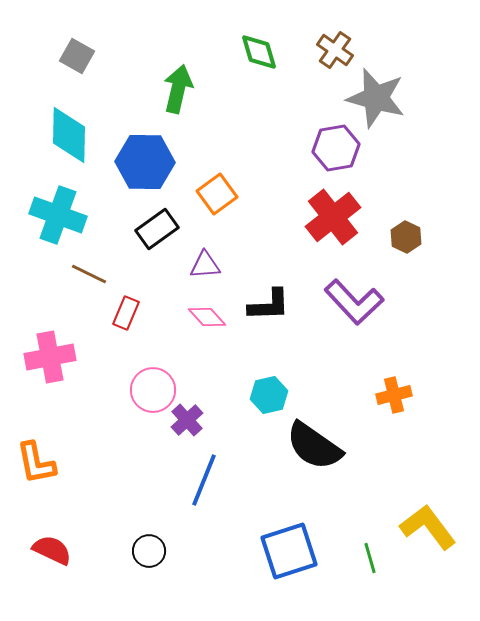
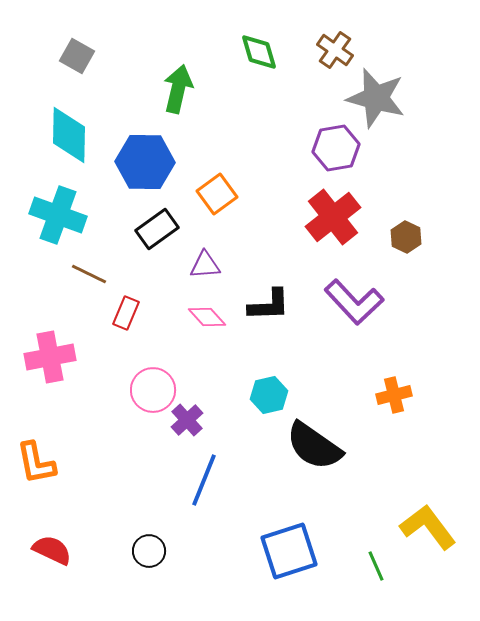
green line: moved 6 px right, 8 px down; rotated 8 degrees counterclockwise
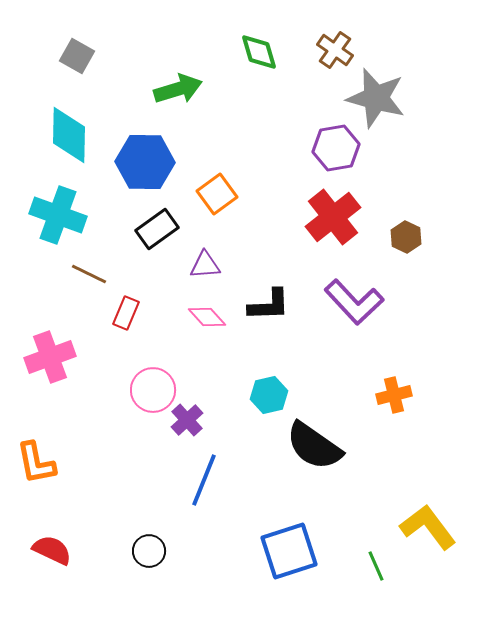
green arrow: rotated 60 degrees clockwise
pink cross: rotated 9 degrees counterclockwise
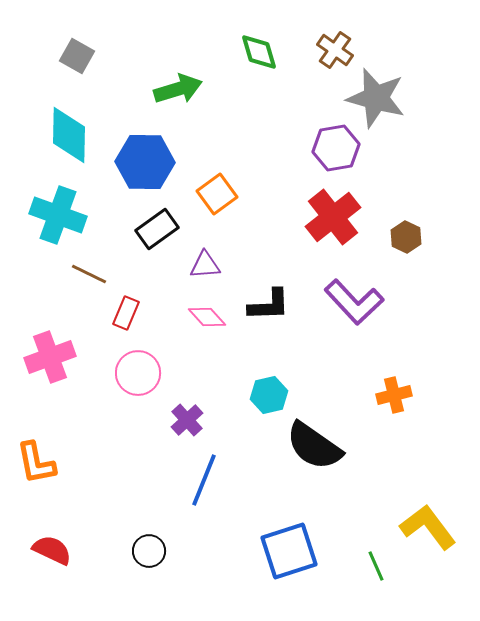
pink circle: moved 15 px left, 17 px up
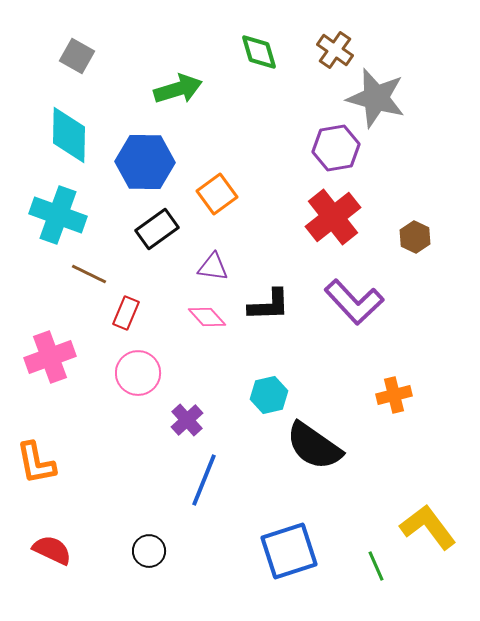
brown hexagon: moved 9 px right
purple triangle: moved 8 px right, 2 px down; rotated 12 degrees clockwise
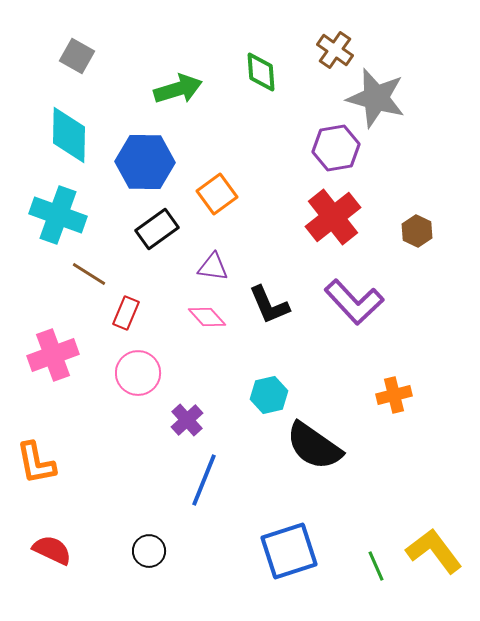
green diamond: moved 2 px right, 20 px down; rotated 12 degrees clockwise
brown hexagon: moved 2 px right, 6 px up
brown line: rotated 6 degrees clockwise
black L-shape: rotated 69 degrees clockwise
pink cross: moved 3 px right, 2 px up
yellow L-shape: moved 6 px right, 24 px down
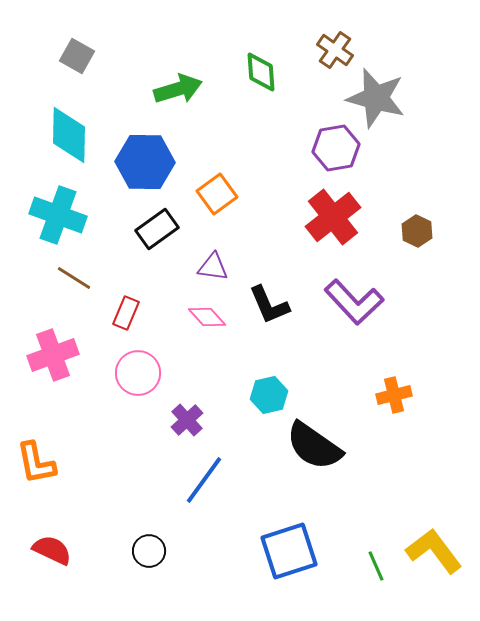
brown line: moved 15 px left, 4 px down
blue line: rotated 14 degrees clockwise
